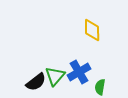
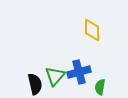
blue cross: rotated 15 degrees clockwise
black semicircle: moved 1 px left, 2 px down; rotated 65 degrees counterclockwise
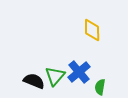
blue cross: rotated 25 degrees counterclockwise
black semicircle: moved 1 px left, 3 px up; rotated 55 degrees counterclockwise
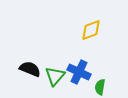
yellow diamond: moved 1 px left; rotated 70 degrees clockwise
blue cross: rotated 25 degrees counterclockwise
black semicircle: moved 4 px left, 12 px up
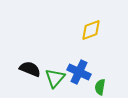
green triangle: moved 2 px down
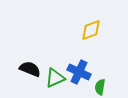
green triangle: rotated 25 degrees clockwise
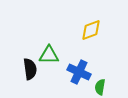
black semicircle: rotated 60 degrees clockwise
green triangle: moved 6 px left, 23 px up; rotated 25 degrees clockwise
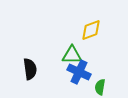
green triangle: moved 23 px right
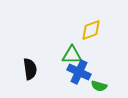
green semicircle: moved 1 px left, 1 px up; rotated 84 degrees counterclockwise
